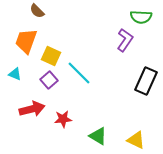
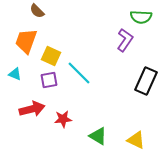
purple square: rotated 30 degrees clockwise
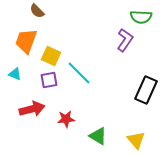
black rectangle: moved 9 px down
red star: moved 3 px right
yellow triangle: rotated 24 degrees clockwise
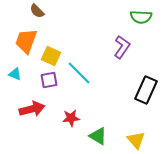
purple L-shape: moved 3 px left, 7 px down
red star: moved 5 px right, 1 px up
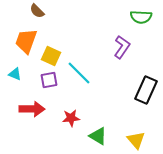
red arrow: rotated 15 degrees clockwise
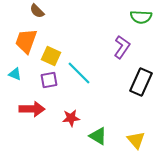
black rectangle: moved 5 px left, 8 px up
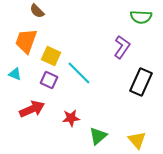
purple square: rotated 36 degrees clockwise
red arrow: rotated 25 degrees counterclockwise
green triangle: rotated 48 degrees clockwise
yellow triangle: moved 1 px right
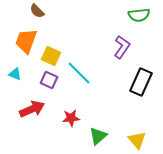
green semicircle: moved 2 px left, 2 px up; rotated 10 degrees counterclockwise
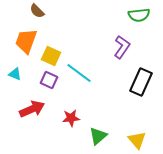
cyan line: rotated 8 degrees counterclockwise
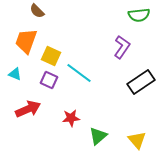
black rectangle: rotated 32 degrees clockwise
red arrow: moved 4 px left
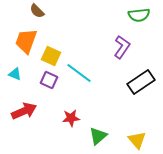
red arrow: moved 4 px left, 2 px down
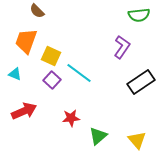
purple square: moved 3 px right; rotated 18 degrees clockwise
